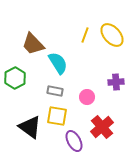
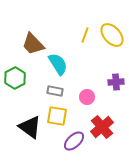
cyan semicircle: moved 1 px down
purple ellipse: rotated 75 degrees clockwise
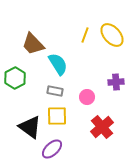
yellow square: rotated 10 degrees counterclockwise
purple ellipse: moved 22 px left, 8 px down
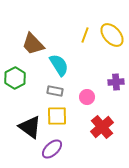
cyan semicircle: moved 1 px right, 1 px down
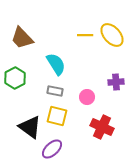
yellow line: rotated 70 degrees clockwise
brown trapezoid: moved 11 px left, 6 px up
cyan semicircle: moved 3 px left, 1 px up
yellow square: rotated 15 degrees clockwise
red cross: rotated 25 degrees counterclockwise
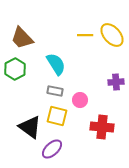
green hexagon: moved 9 px up
pink circle: moved 7 px left, 3 px down
red cross: rotated 20 degrees counterclockwise
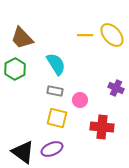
purple cross: moved 6 px down; rotated 28 degrees clockwise
yellow square: moved 2 px down
black triangle: moved 7 px left, 25 px down
purple ellipse: rotated 20 degrees clockwise
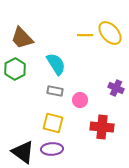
yellow ellipse: moved 2 px left, 2 px up
yellow square: moved 4 px left, 5 px down
purple ellipse: rotated 20 degrees clockwise
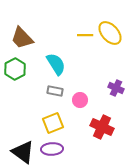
yellow square: rotated 35 degrees counterclockwise
red cross: rotated 20 degrees clockwise
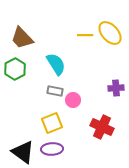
purple cross: rotated 28 degrees counterclockwise
pink circle: moved 7 px left
yellow square: moved 1 px left
